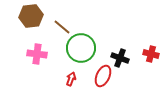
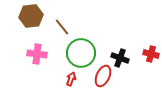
brown line: rotated 12 degrees clockwise
green circle: moved 5 px down
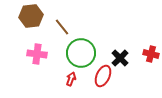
black cross: rotated 24 degrees clockwise
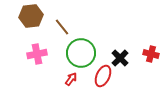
pink cross: rotated 18 degrees counterclockwise
red arrow: rotated 16 degrees clockwise
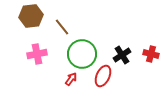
green circle: moved 1 px right, 1 px down
black cross: moved 2 px right, 3 px up; rotated 12 degrees clockwise
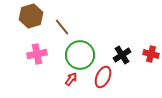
brown hexagon: rotated 10 degrees counterclockwise
green circle: moved 2 px left, 1 px down
red ellipse: moved 1 px down
